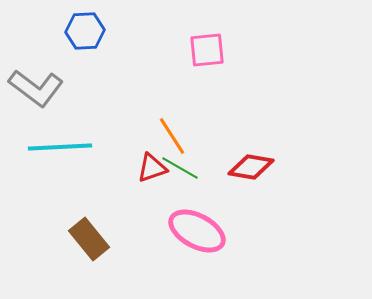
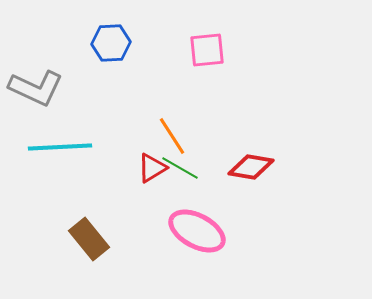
blue hexagon: moved 26 px right, 12 px down
gray L-shape: rotated 12 degrees counterclockwise
red triangle: rotated 12 degrees counterclockwise
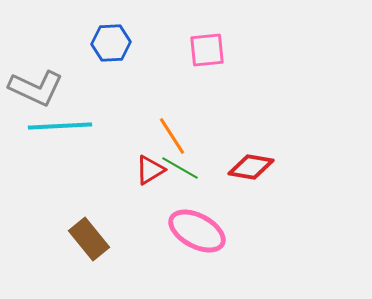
cyan line: moved 21 px up
red triangle: moved 2 px left, 2 px down
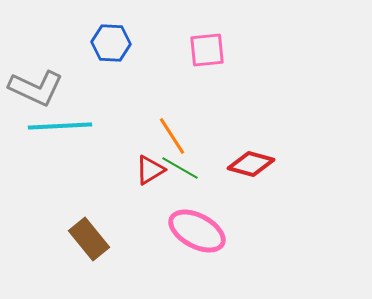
blue hexagon: rotated 6 degrees clockwise
red diamond: moved 3 px up; rotated 6 degrees clockwise
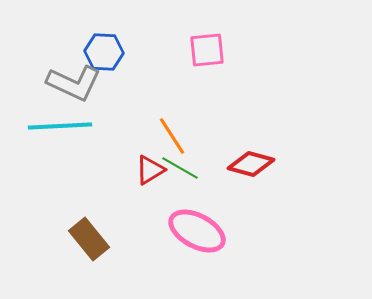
blue hexagon: moved 7 px left, 9 px down
gray L-shape: moved 38 px right, 5 px up
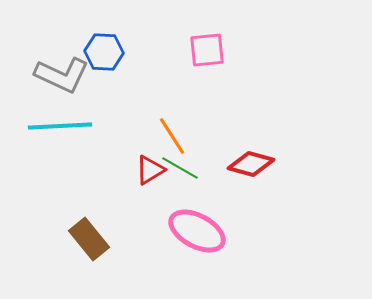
gray L-shape: moved 12 px left, 8 px up
